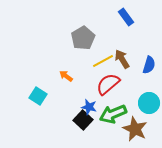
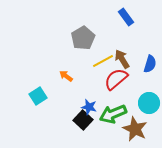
blue semicircle: moved 1 px right, 1 px up
red semicircle: moved 8 px right, 5 px up
cyan square: rotated 24 degrees clockwise
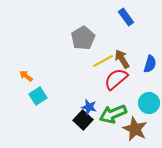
orange arrow: moved 40 px left
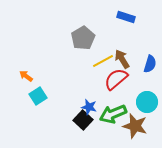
blue rectangle: rotated 36 degrees counterclockwise
cyan circle: moved 2 px left, 1 px up
brown star: moved 3 px up; rotated 10 degrees counterclockwise
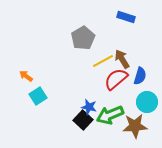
blue semicircle: moved 10 px left, 12 px down
green arrow: moved 3 px left, 1 px down
brown star: rotated 20 degrees counterclockwise
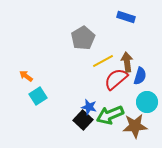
brown arrow: moved 5 px right, 3 px down; rotated 24 degrees clockwise
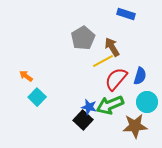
blue rectangle: moved 3 px up
brown arrow: moved 15 px left, 15 px up; rotated 24 degrees counterclockwise
red semicircle: rotated 10 degrees counterclockwise
cyan square: moved 1 px left, 1 px down; rotated 12 degrees counterclockwise
green arrow: moved 10 px up
